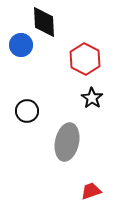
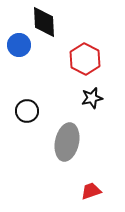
blue circle: moved 2 px left
black star: rotated 25 degrees clockwise
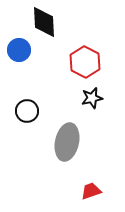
blue circle: moved 5 px down
red hexagon: moved 3 px down
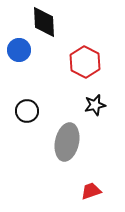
black star: moved 3 px right, 7 px down
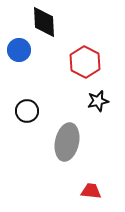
black star: moved 3 px right, 4 px up
red trapezoid: rotated 25 degrees clockwise
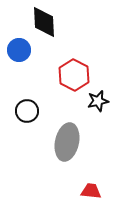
red hexagon: moved 11 px left, 13 px down
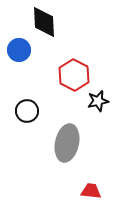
gray ellipse: moved 1 px down
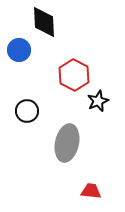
black star: rotated 10 degrees counterclockwise
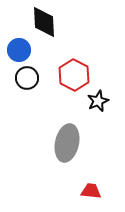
black circle: moved 33 px up
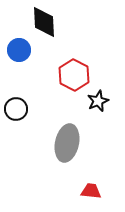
black circle: moved 11 px left, 31 px down
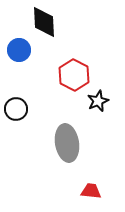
gray ellipse: rotated 21 degrees counterclockwise
